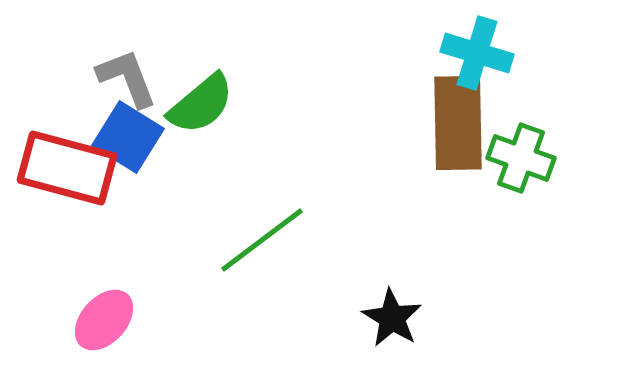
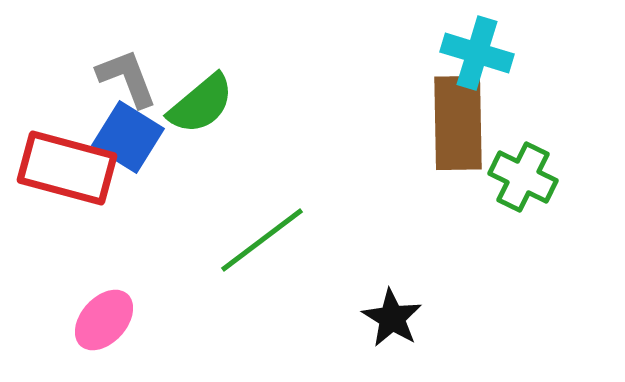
green cross: moved 2 px right, 19 px down; rotated 6 degrees clockwise
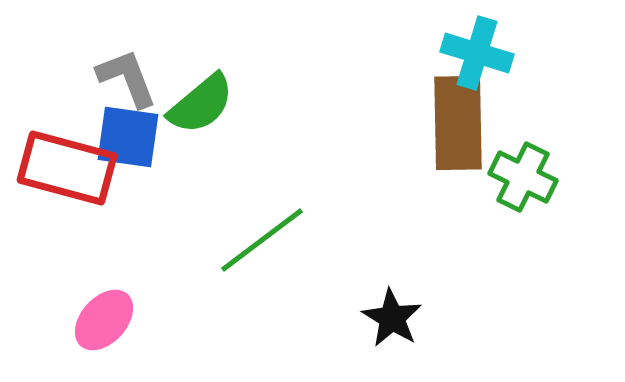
blue square: rotated 24 degrees counterclockwise
